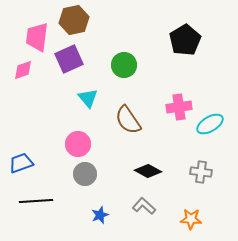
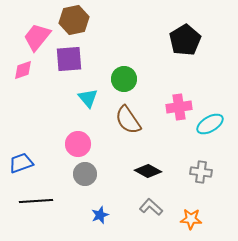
pink trapezoid: rotated 32 degrees clockwise
purple square: rotated 20 degrees clockwise
green circle: moved 14 px down
gray L-shape: moved 7 px right, 1 px down
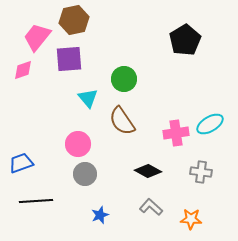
pink cross: moved 3 px left, 26 px down
brown semicircle: moved 6 px left, 1 px down
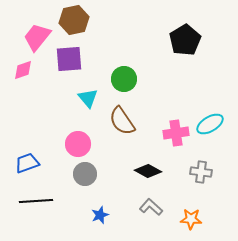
blue trapezoid: moved 6 px right
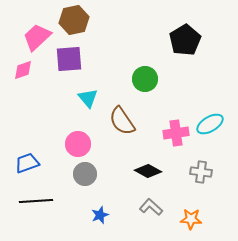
pink trapezoid: rotated 8 degrees clockwise
green circle: moved 21 px right
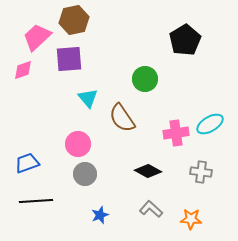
brown semicircle: moved 3 px up
gray L-shape: moved 2 px down
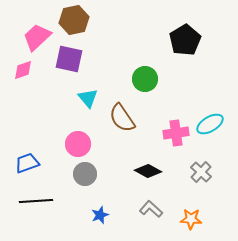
purple square: rotated 16 degrees clockwise
gray cross: rotated 35 degrees clockwise
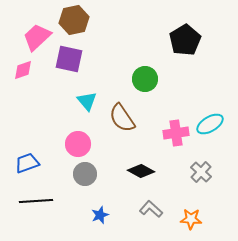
cyan triangle: moved 1 px left, 3 px down
black diamond: moved 7 px left
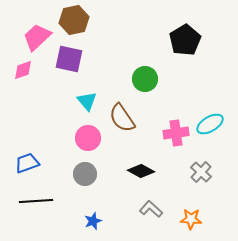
pink circle: moved 10 px right, 6 px up
blue star: moved 7 px left, 6 px down
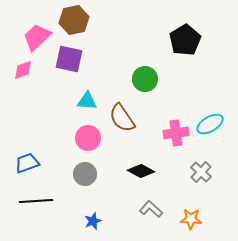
cyan triangle: rotated 45 degrees counterclockwise
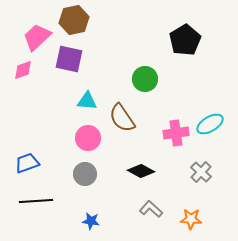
blue star: moved 2 px left; rotated 30 degrees clockwise
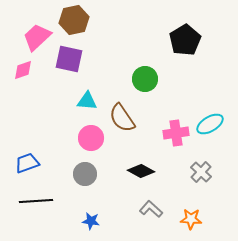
pink circle: moved 3 px right
